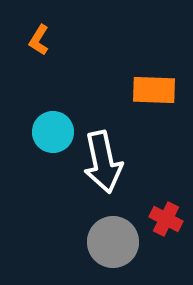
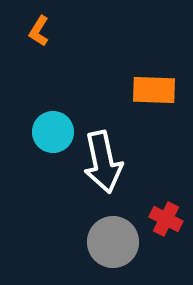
orange L-shape: moved 9 px up
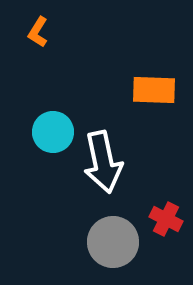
orange L-shape: moved 1 px left, 1 px down
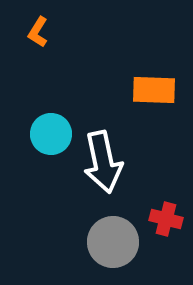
cyan circle: moved 2 px left, 2 px down
red cross: rotated 12 degrees counterclockwise
